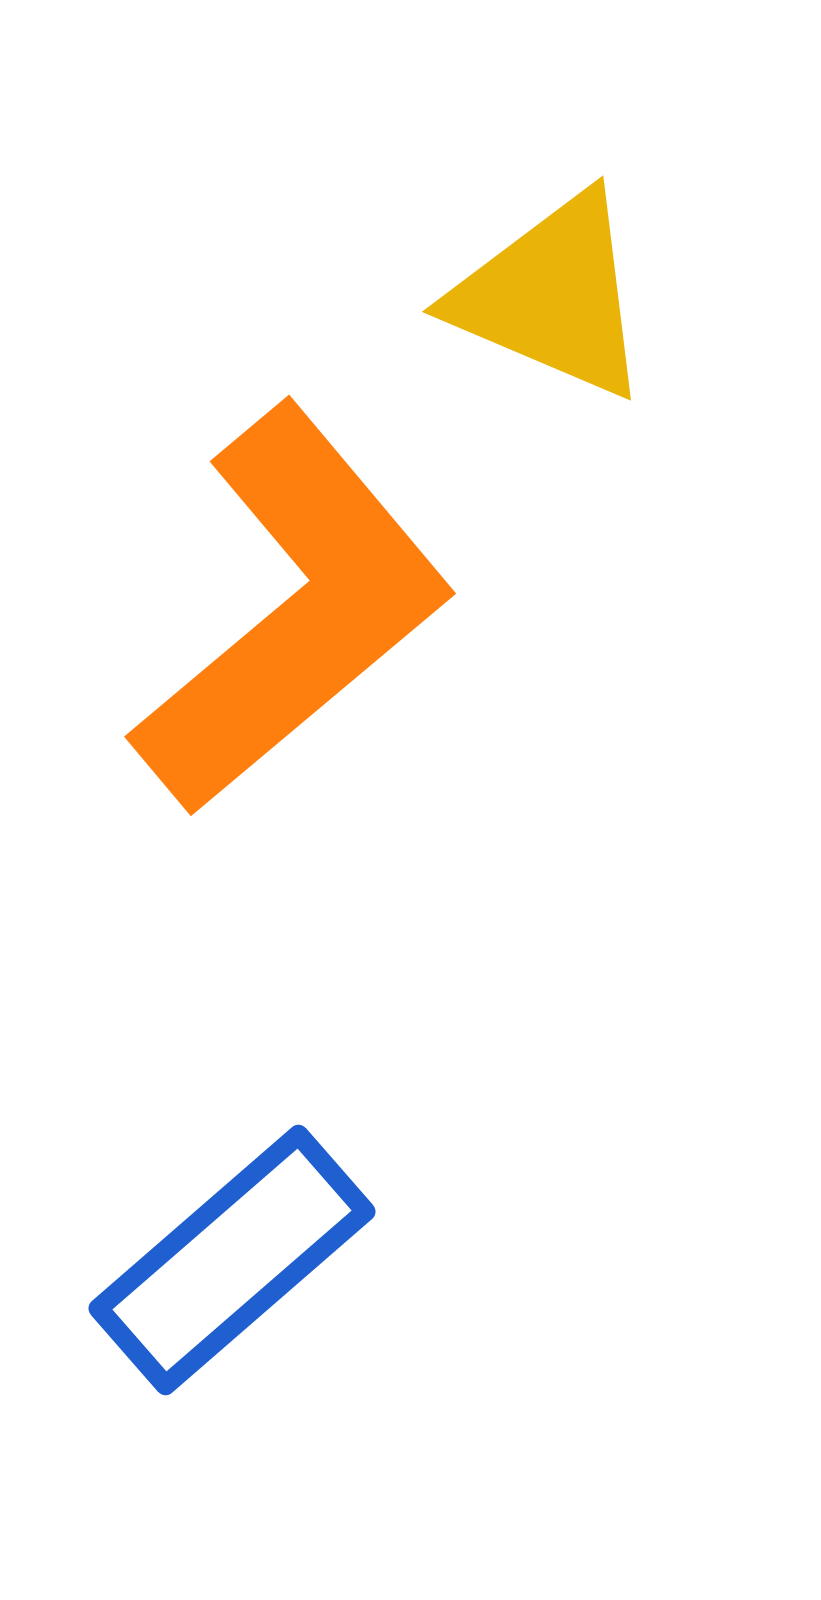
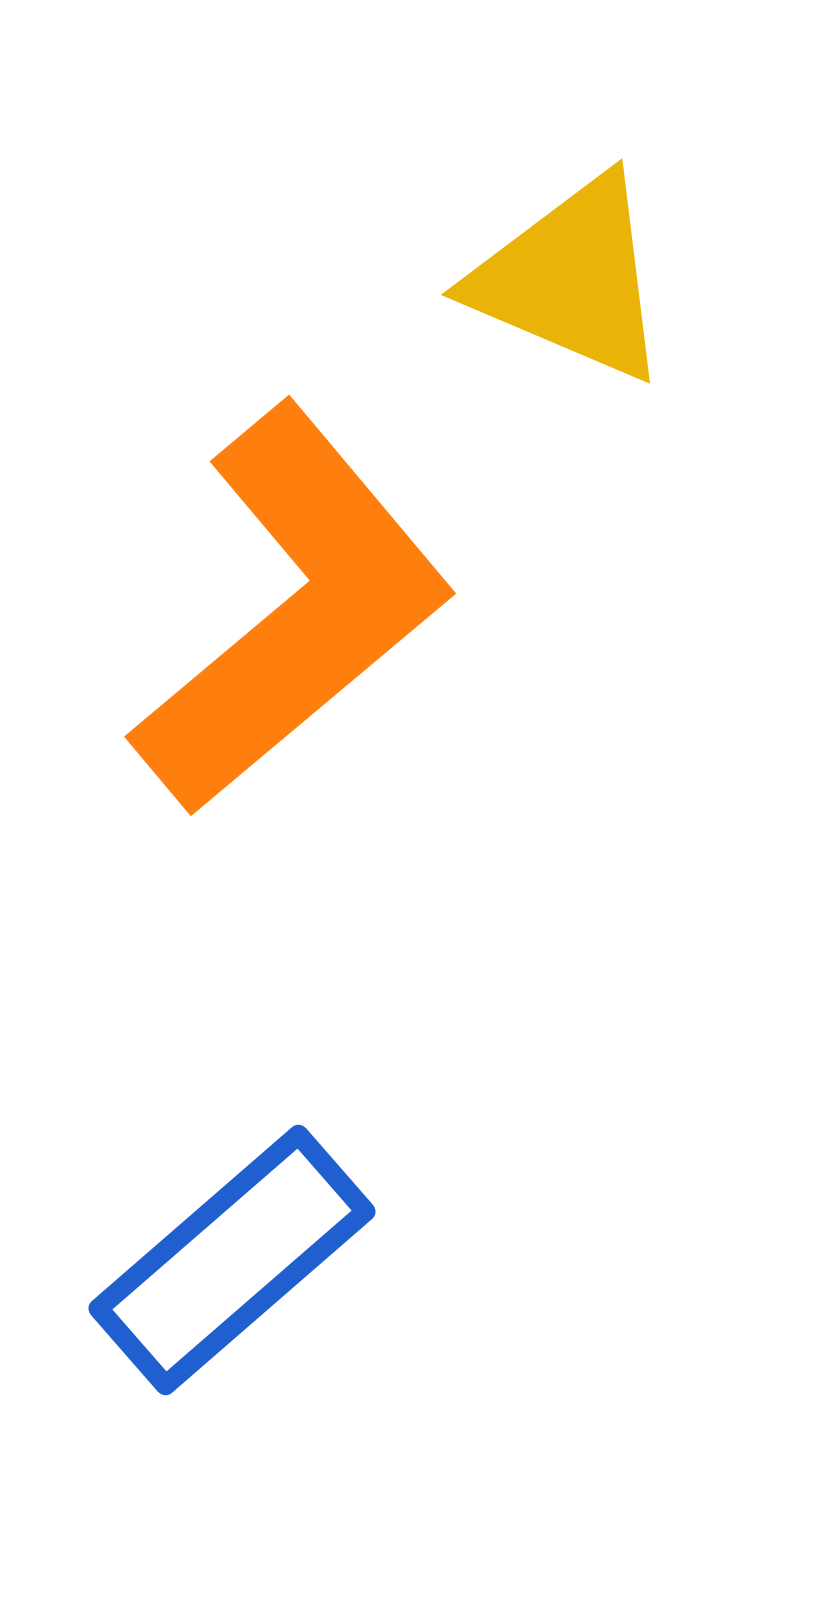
yellow triangle: moved 19 px right, 17 px up
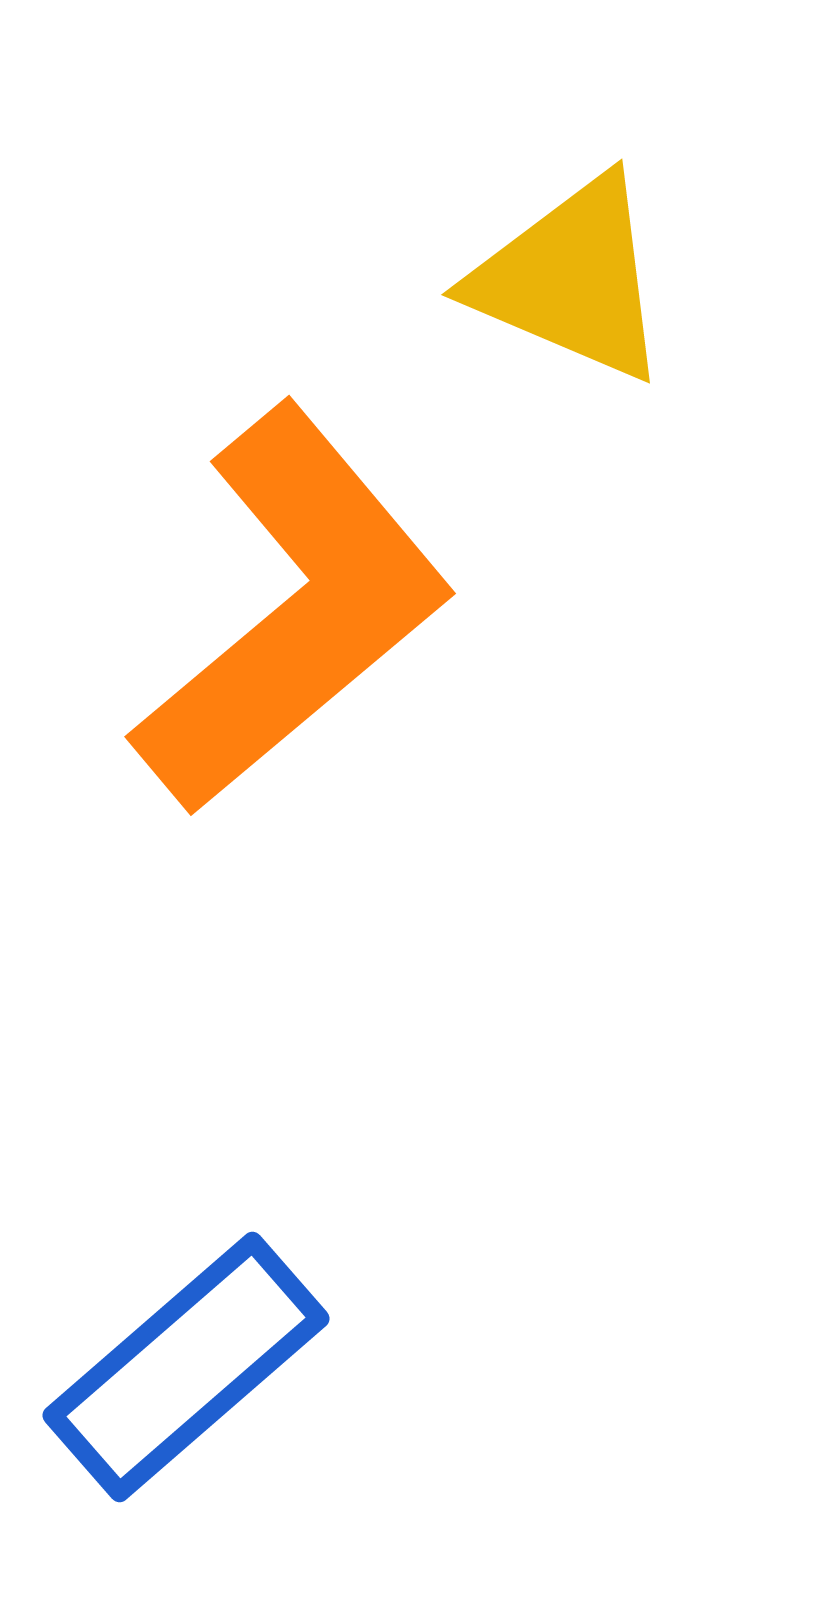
blue rectangle: moved 46 px left, 107 px down
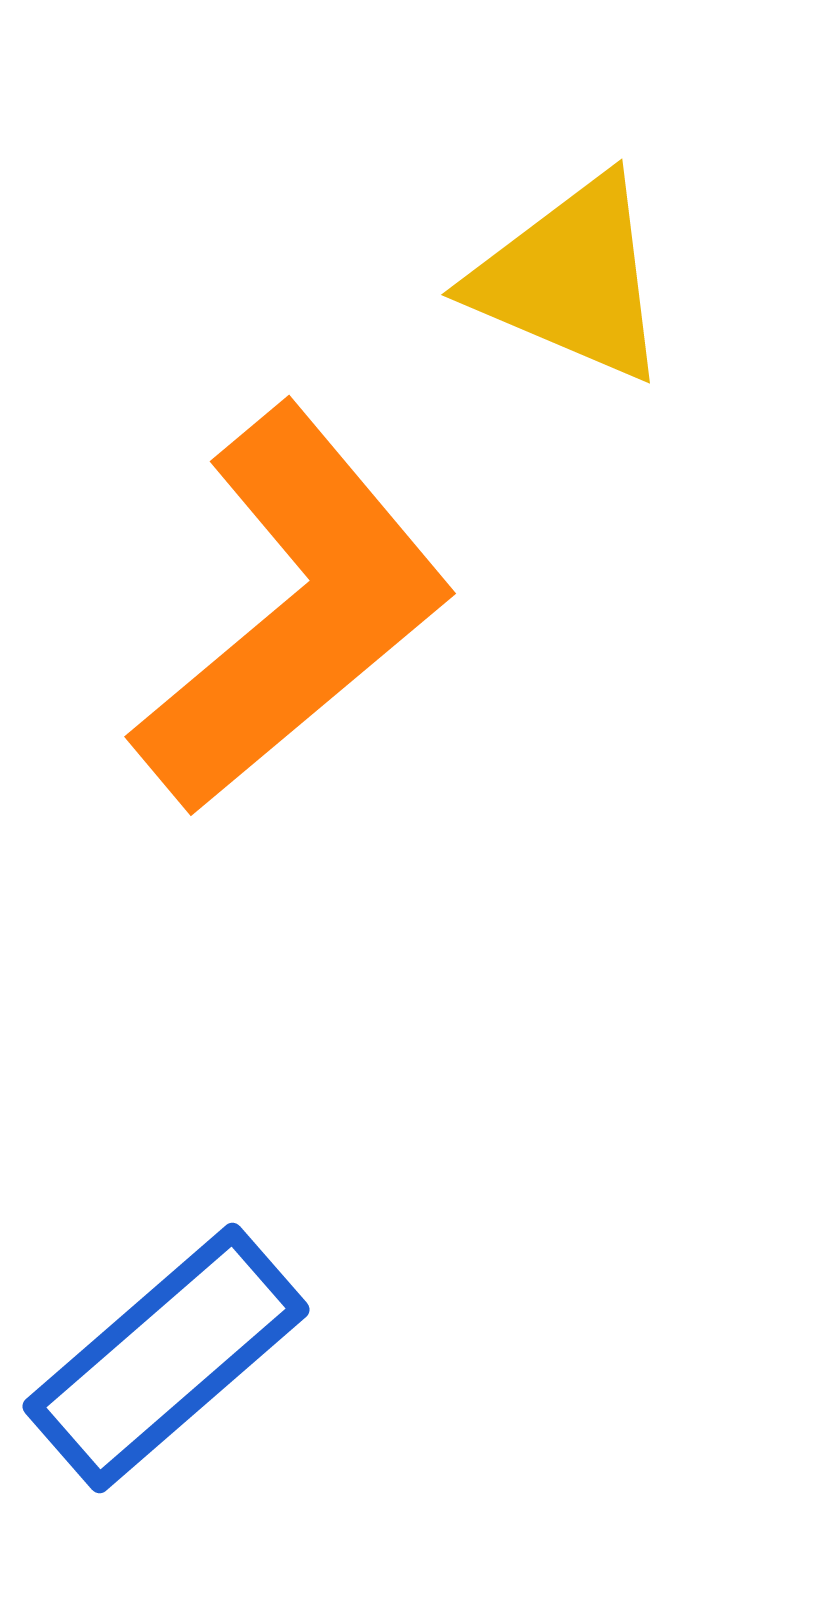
blue rectangle: moved 20 px left, 9 px up
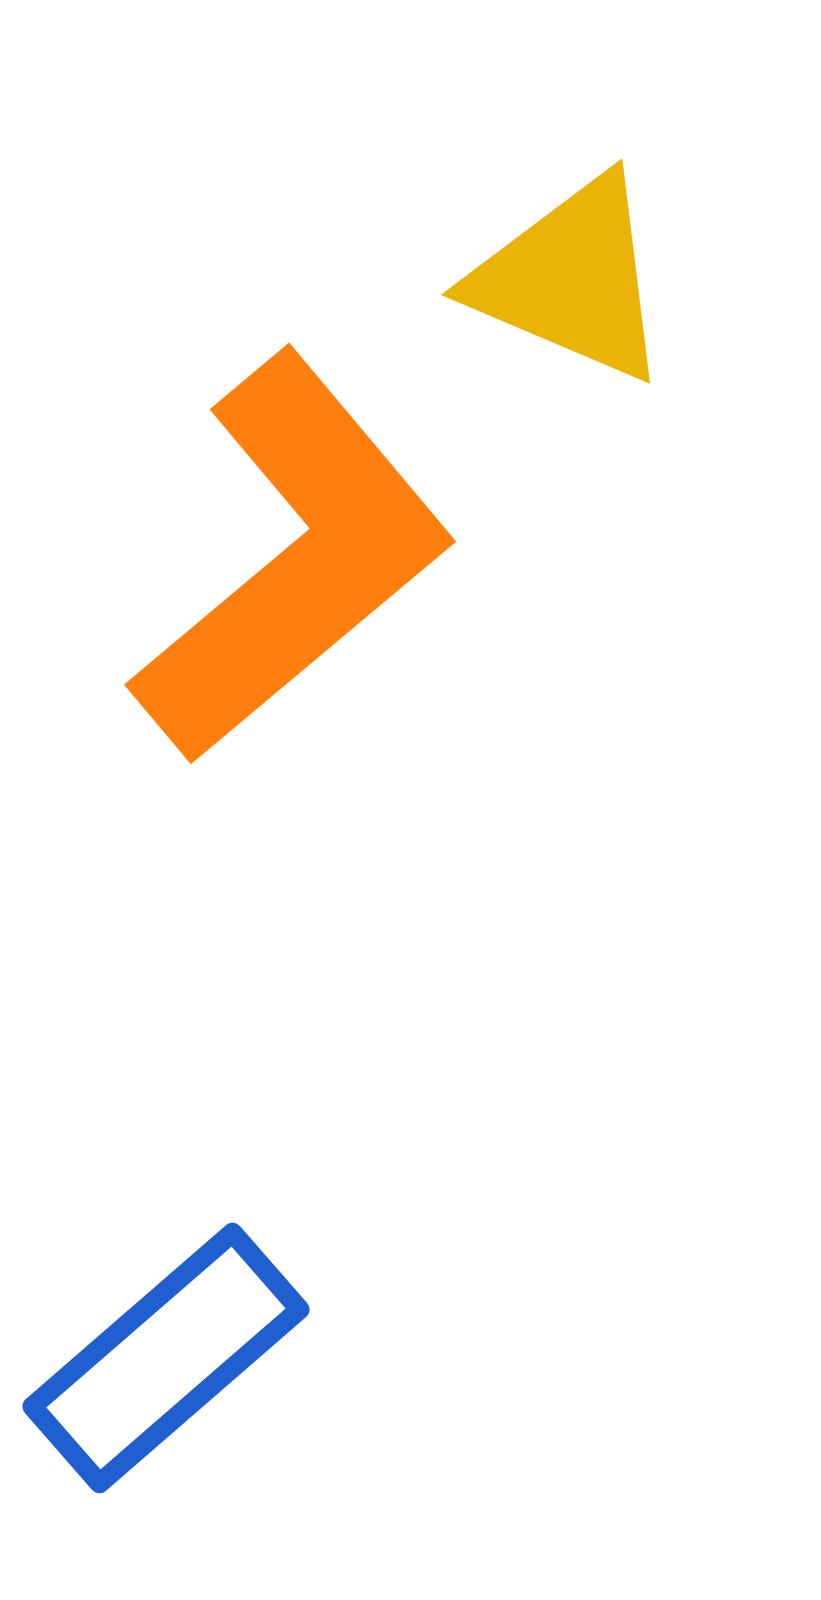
orange L-shape: moved 52 px up
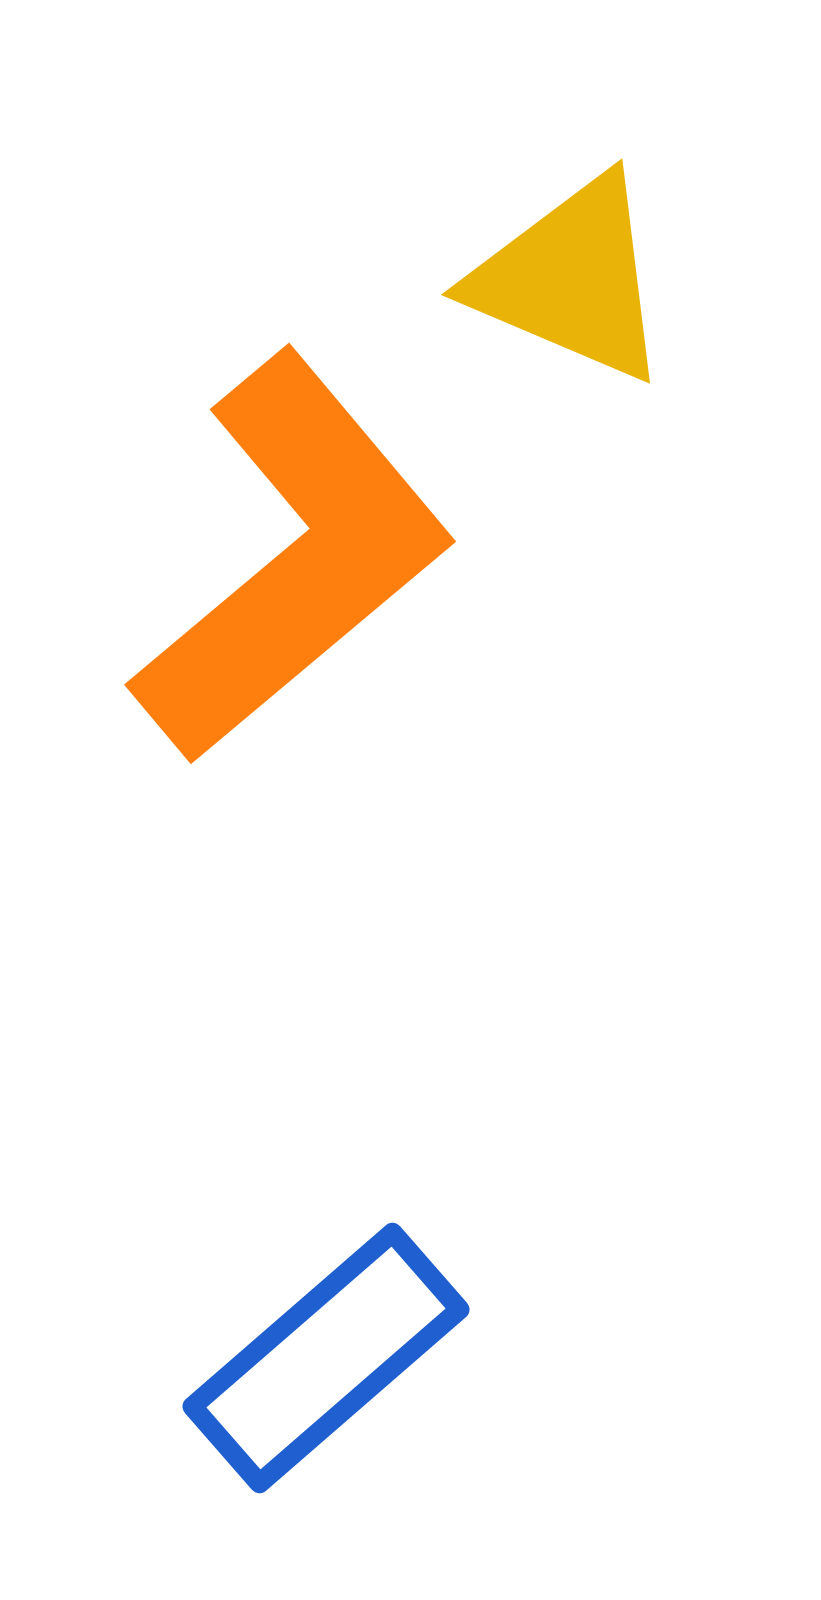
blue rectangle: moved 160 px right
